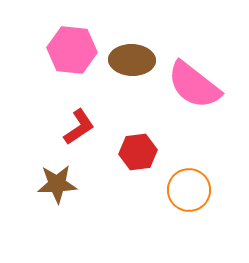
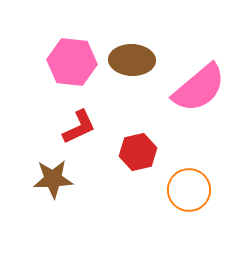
pink hexagon: moved 12 px down
pink semicircle: moved 5 px right, 3 px down; rotated 78 degrees counterclockwise
red L-shape: rotated 9 degrees clockwise
red hexagon: rotated 6 degrees counterclockwise
brown star: moved 4 px left, 5 px up
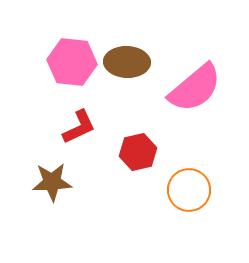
brown ellipse: moved 5 px left, 2 px down
pink semicircle: moved 4 px left
brown star: moved 1 px left, 3 px down
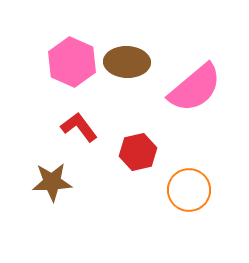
pink hexagon: rotated 18 degrees clockwise
red L-shape: rotated 102 degrees counterclockwise
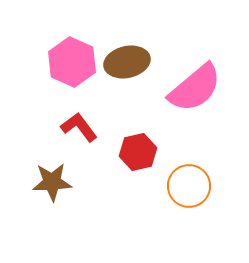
brown ellipse: rotated 15 degrees counterclockwise
orange circle: moved 4 px up
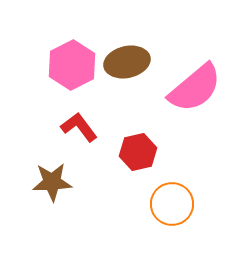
pink hexagon: moved 3 px down; rotated 9 degrees clockwise
orange circle: moved 17 px left, 18 px down
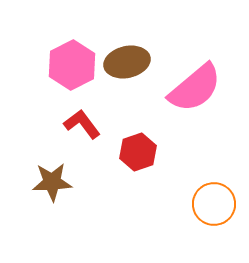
red L-shape: moved 3 px right, 3 px up
red hexagon: rotated 6 degrees counterclockwise
orange circle: moved 42 px right
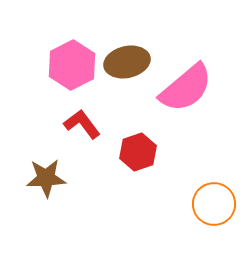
pink semicircle: moved 9 px left
brown star: moved 6 px left, 4 px up
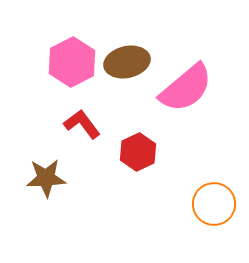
pink hexagon: moved 3 px up
red hexagon: rotated 6 degrees counterclockwise
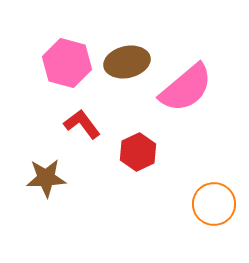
pink hexagon: moved 5 px left, 1 px down; rotated 18 degrees counterclockwise
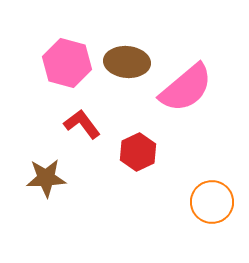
brown ellipse: rotated 18 degrees clockwise
orange circle: moved 2 px left, 2 px up
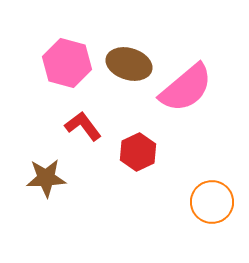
brown ellipse: moved 2 px right, 2 px down; rotated 12 degrees clockwise
red L-shape: moved 1 px right, 2 px down
